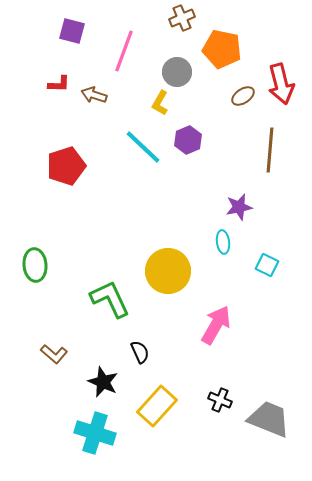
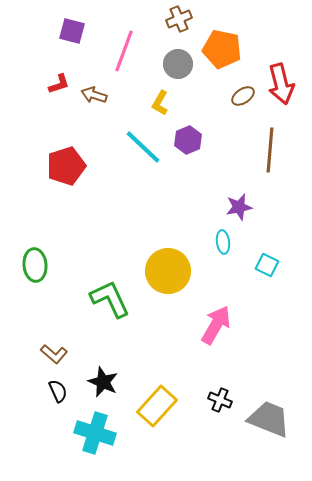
brown cross: moved 3 px left, 1 px down
gray circle: moved 1 px right, 8 px up
red L-shape: rotated 20 degrees counterclockwise
black semicircle: moved 82 px left, 39 px down
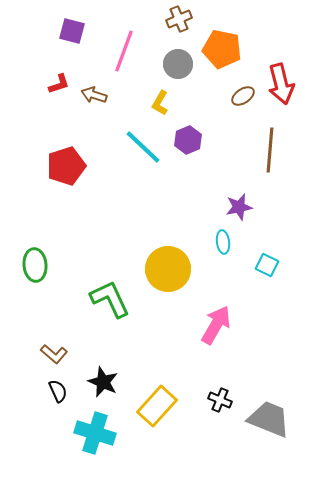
yellow circle: moved 2 px up
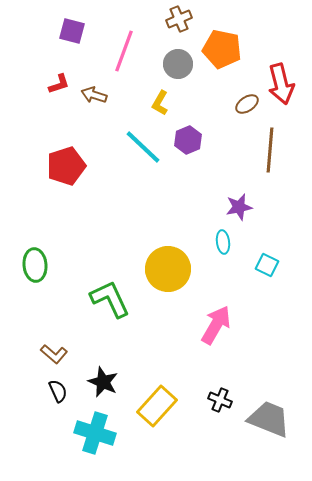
brown ellipse: moved 4 px right, 8 px down
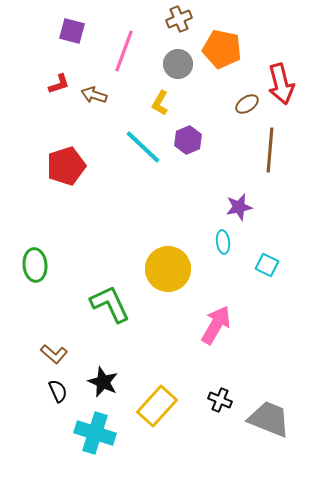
green L-shape: moved 5 px down
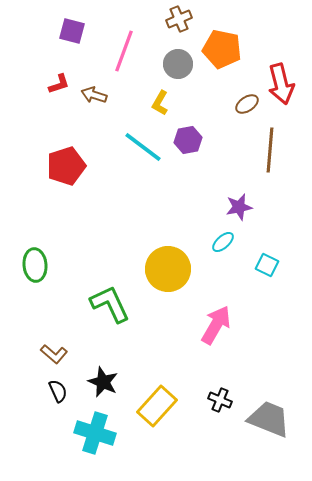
purple hexagon: rotated 12 degrees clockwise
cyan line: rotated 6 degrees counterclockwise
cyan ellipse: rotated 55 degrees clockwise
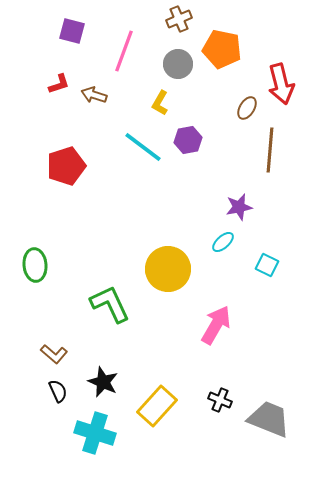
brown ellipse: moved 4 px down; rotated 25 degrees counterclockwise
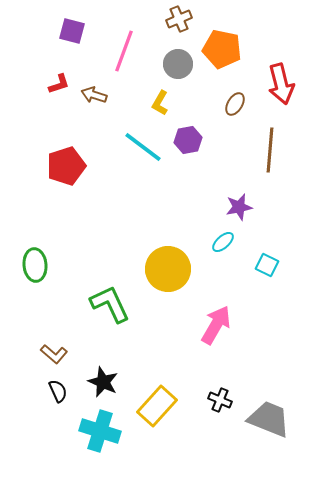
brown ellipse: moved 12 px left, 4 px up
cyan cross: moved 5 px right, 2 px up
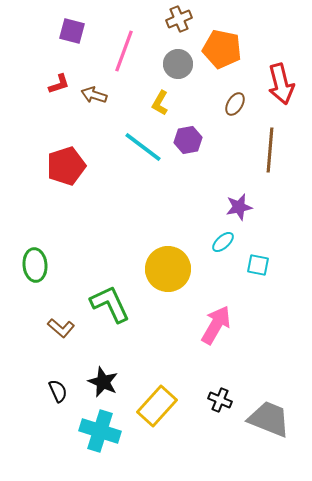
cyan square: moved 9 px left; rotated 15 degrees counterclockwise
brown L-shape: moved 7 px right, 26 px up
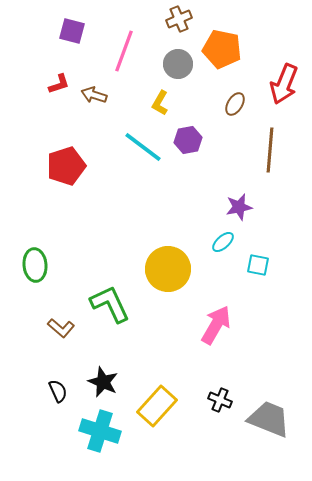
red arrow: moved 3 px right; rotated 36 degrees clockwise
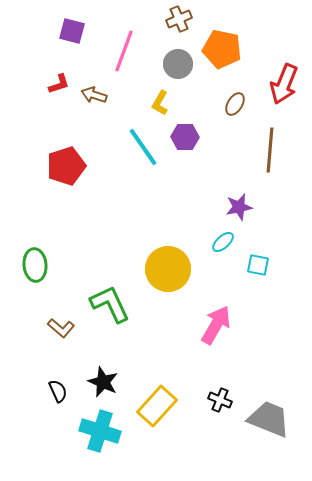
purple hexagon: moved 3 px left, 3 px up; rotated 12 degrees clockwise
cyan line: rotated 18 degrees clockwise
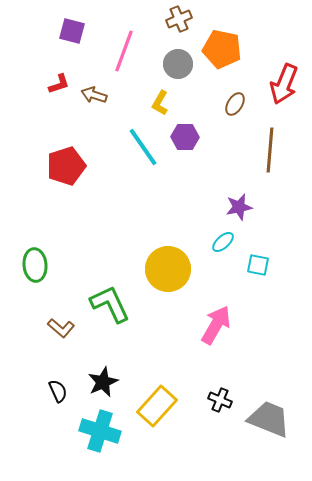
black star: rotated 24 degrees clockwise
